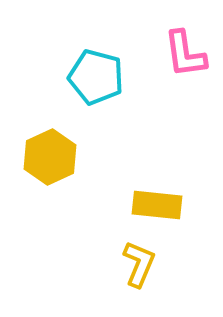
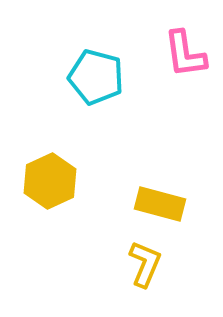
yellow hexagon: moved 24 px down
yellow rectangle: moved 3 px right, 1 px up; rotated 9 degrees clockwise
yellow L-shape: moved 6 px right
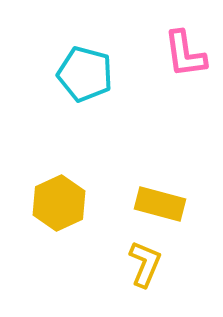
cyan pentagon: moved 11 px left, 3 px up
yellow hexagon: moved 9 px right, 22 px down
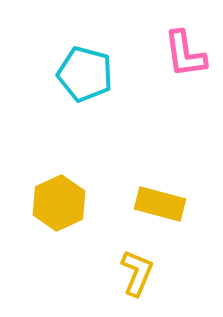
yellow L-shape: moved 8 px left, 9 px down
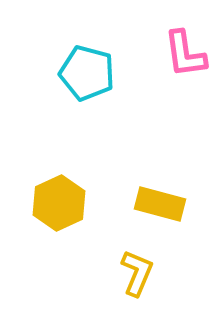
cyan pentagon: moved 2 px right, 1 px up
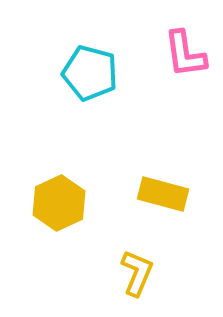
cyan pentagon: moved 3 px right
yellow rectangle: moved 3 px right, 10 px up
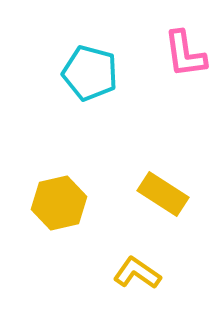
yellow rectangle: rotated 18 degrees clockwise
yellow hexagon: rotated 12 degrees clockwise
yellow L-shape: rotated 78 degrees counterclockwise
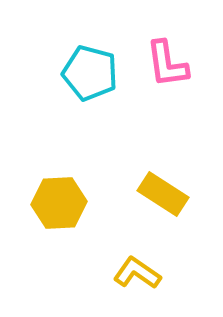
pink L-shape: moved 18 px left, 10 px down
yellow hexagon: rotated 10 degrees clockwise
